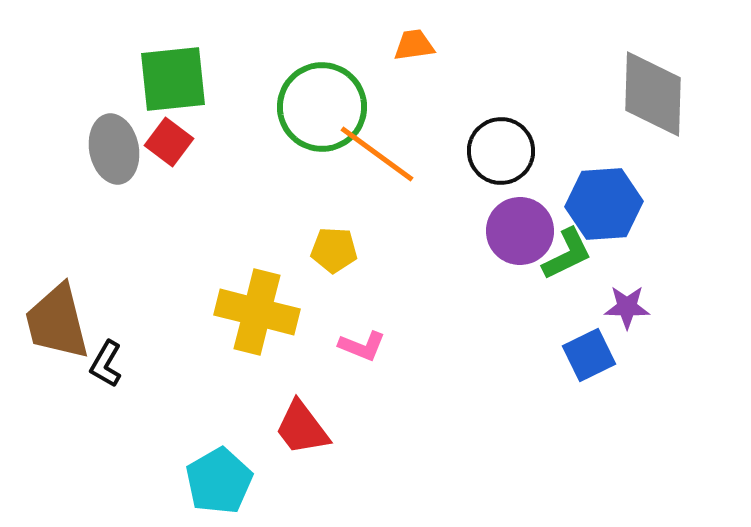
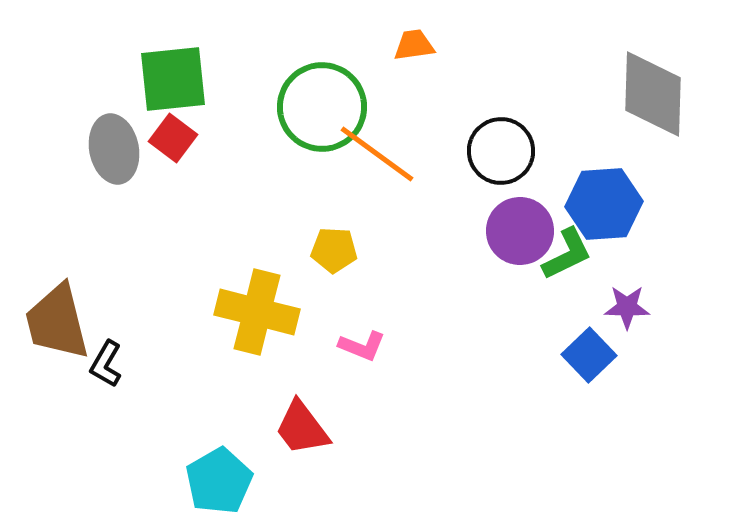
red square: moved 4 px right, 4 px up
blue square: rotated 18 degrees counterclockwise
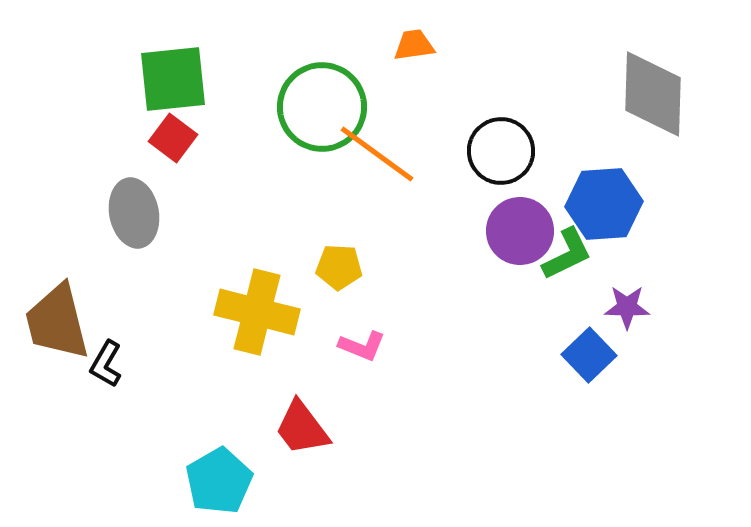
gray ellipse: moved 20 px right, 64 px down
yellow pentagon: moved 5 px right, 17 px down
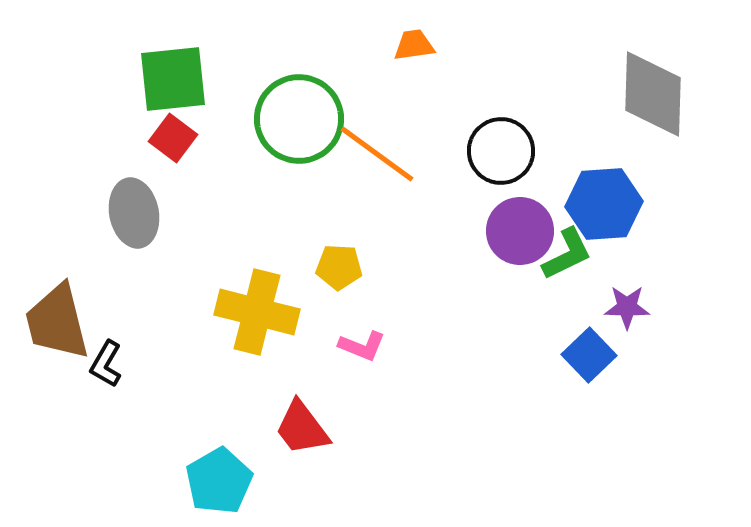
green circle: moved 23 px left, 12 px down
